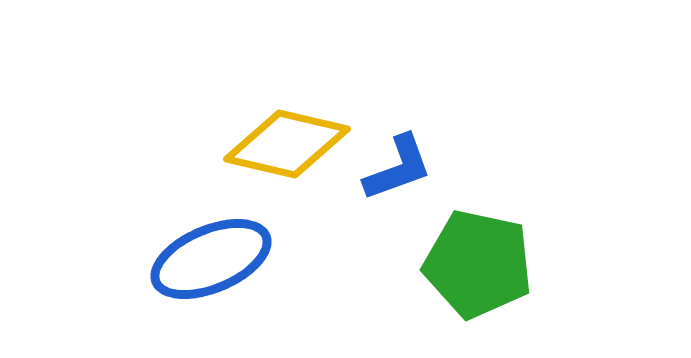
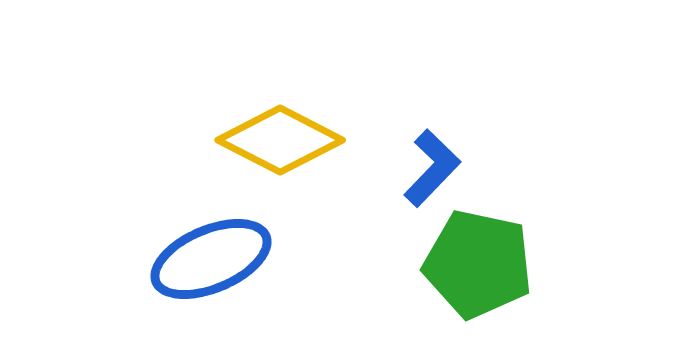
yellow diamond: moved 7 px left, 4 px up; rotated 14 degrees clockwise
blue L-shape: moved 34 px right; rotated 26 degrees counterclockwise
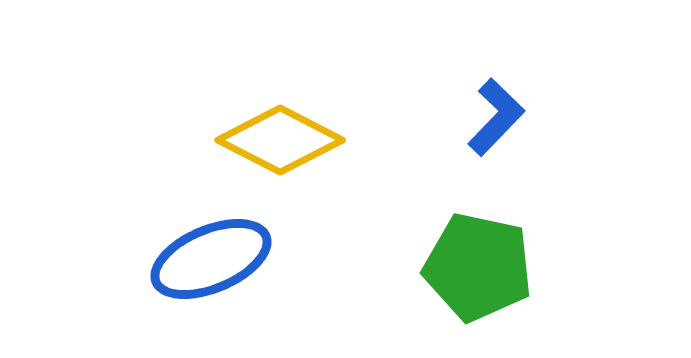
blue L-shape: moved 64 px right, 51 px up
green pentagon: moved 3 px down
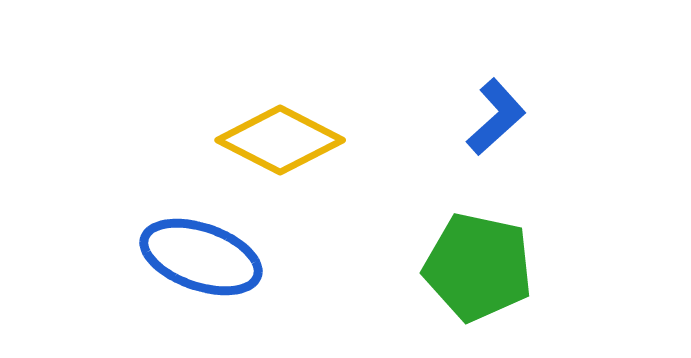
blue L-shape: rotated 4 degrees clockwise
blue ellipse: moved 10 px left, 2 px up; rotated 42 degrees clockwise
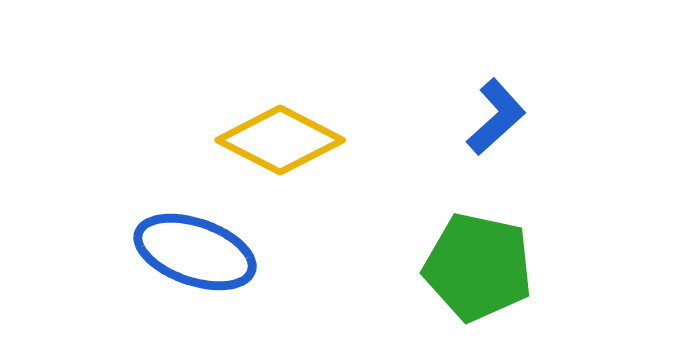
blue ellipse: moved 6 px left, 5 px up
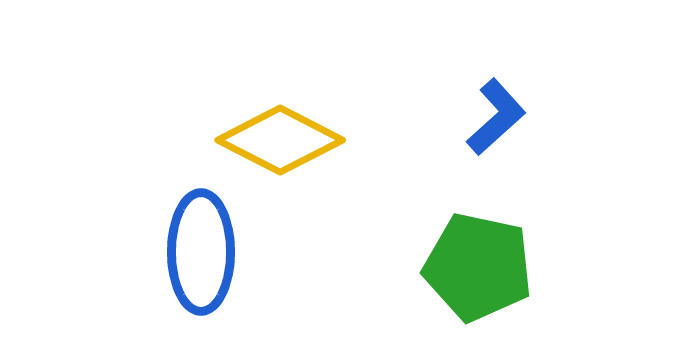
blue ellipse: moved 6 px right; rotated 71 degrees clockwise
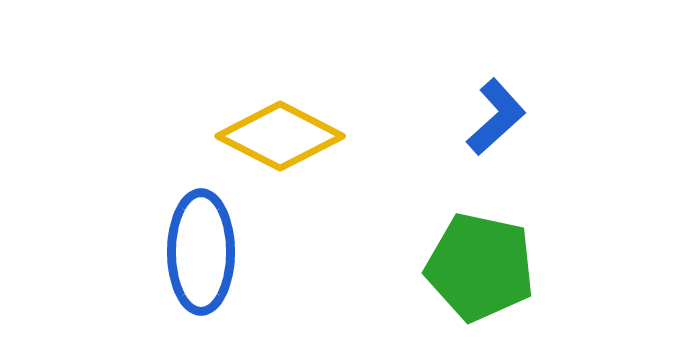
yellow diamond: moved 4 px up
green pentagon: moved 2 px right
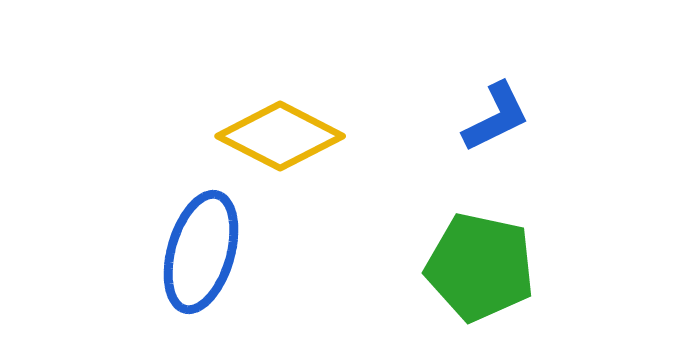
blue L-shape: rotated 16 degrees clockwise
blue ellipse: rotated 16 degrees clockwise
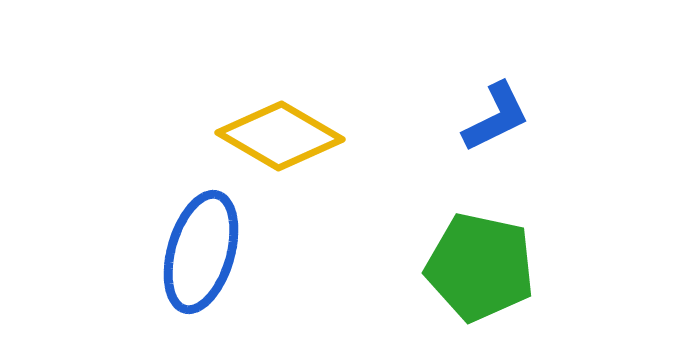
yellow diamond: rotated 3 degrees clockwise
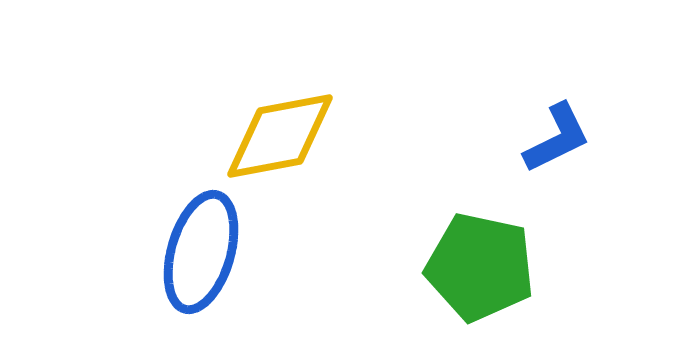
blue L-shape: moved 61 px right, 21 px down
yellow diamond: rotated 41 degrees counterclockwise
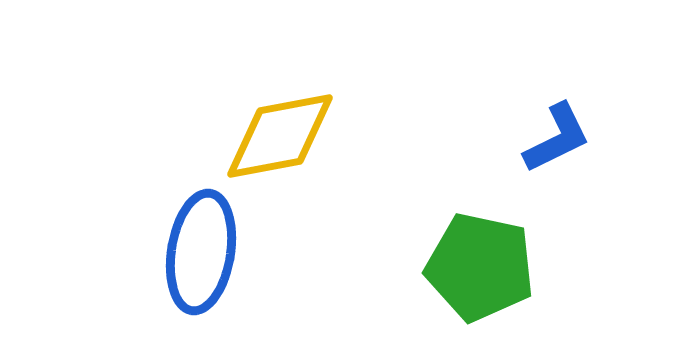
blue ellipse: rotated 7 degrees counterclockwise
